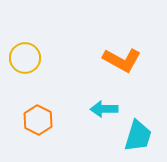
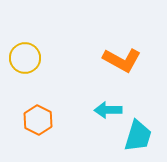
cyan arrow: moved 4 px right, 1 px down
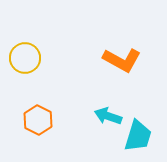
cyan arrow: moved 6 px down; rotated 20 degrees clockwise
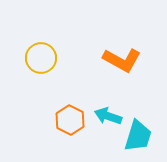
yellow circle: moved 16 px right
orange hexagon: moved 32 px right
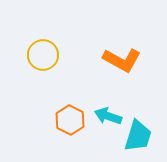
yellow circle: moved 2 px right, 3 px up
